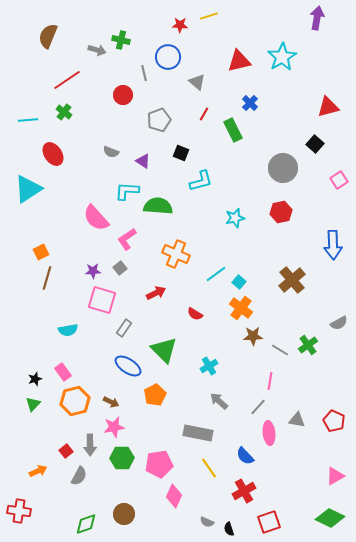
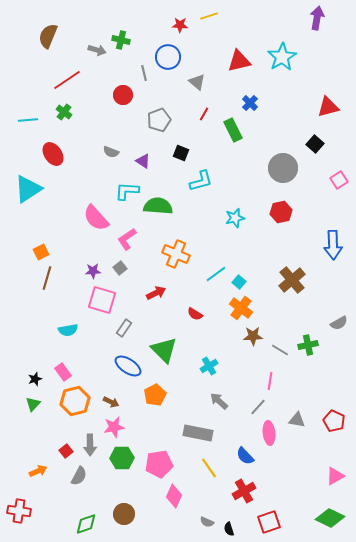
green cross at (308, 345): rotated 24 degrees clockwise
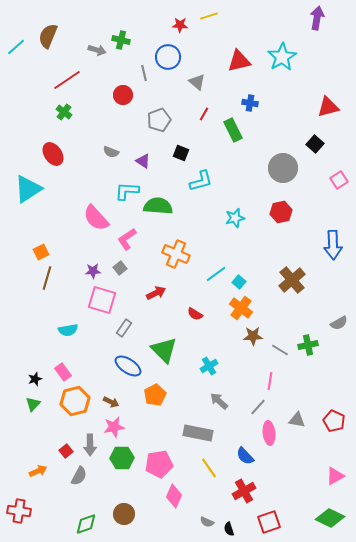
blue cross at (250, 103): rotated 35 degrees counterclockwise
cyan line at (28, 120): moved 12 px left, 73 px up; rotated 36 degrees counterclockwise
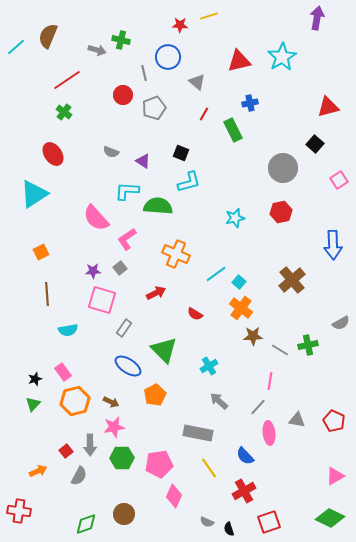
blue cross at (250, 103): rotated 21 degrees counterclockwise
gray pentagon at (159, 120): moved 5 px left, 12 px up
cyan L-shape at (201, 181): moved 12 px left, 1 px down
cyan triangle at (28, 189): moved 6 px right, 5 px down
brown line at (47, 278): moved 16 px down; rotated 20 degrees counterclockwise
gray semicircle at (339, 323): moved 2 px right
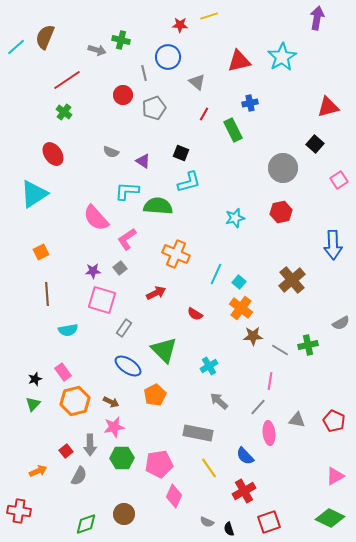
brown semicircle at (48, 36): moved 3 px left, 1 px down
cyan line at (216, 274): rotated 30 degrees counterclockwise
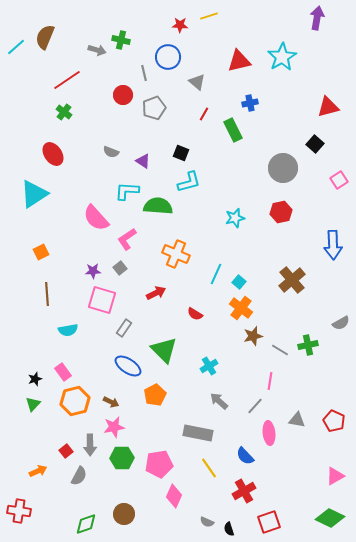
brown star at (253, 336): rotated 12 degrees counterclockwise
gray line at (258, 407): moved 3 px left, 1 px up
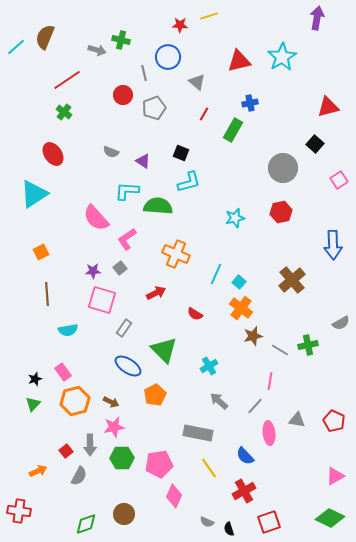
green rectangle at (233, 130): rotated 55 degrees clockwise
